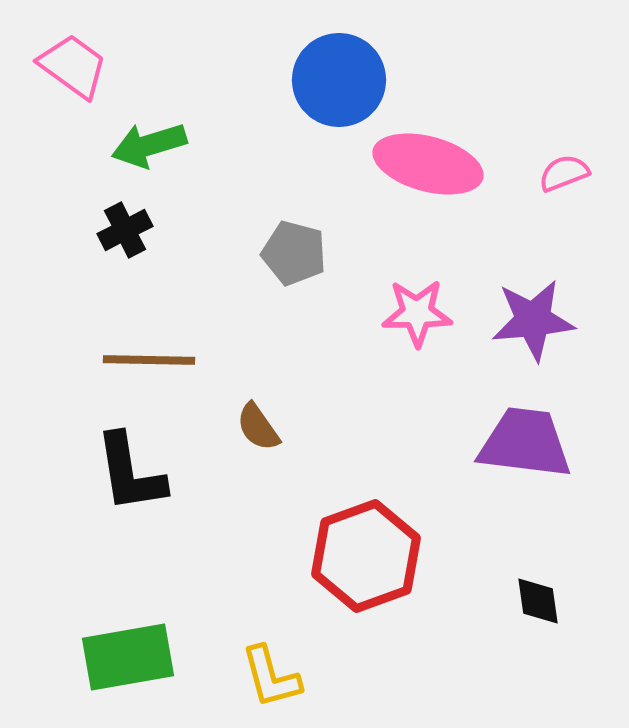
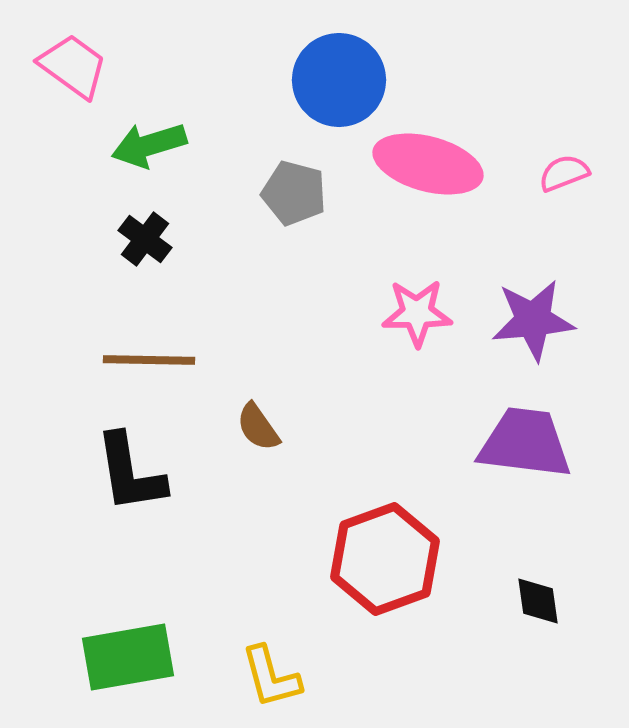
black cross: moved 20 px right, 9 px down; rotated 26 degrees counterclockwise
gray pentagon: moved 60 px up
red hexagon: moved 19 px right, 3 px down
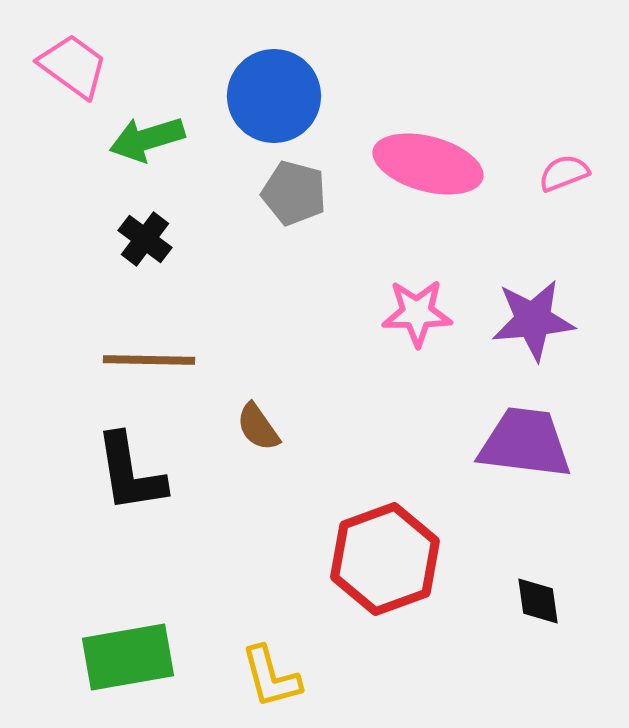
blue circle: moved 65 px left, 16 px down
green arrow: moved 2 px left, 6 px up
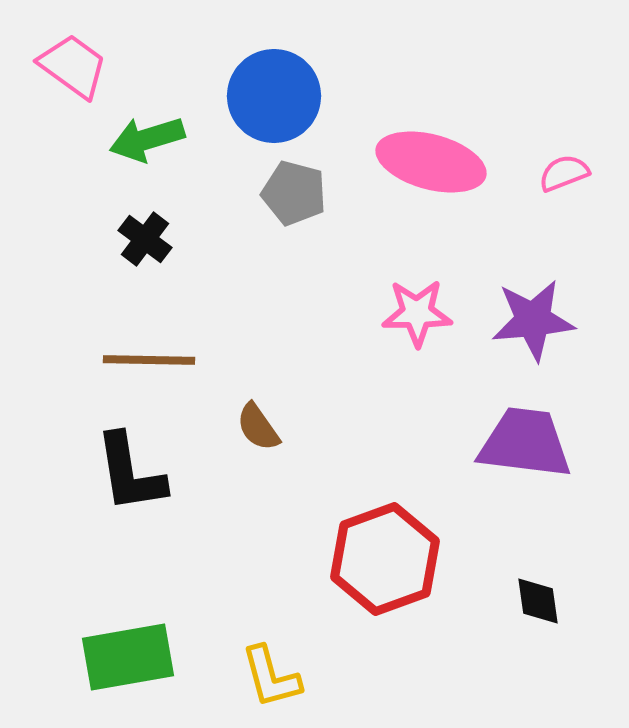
pink ellipse: moved 3 px right, 2 px up
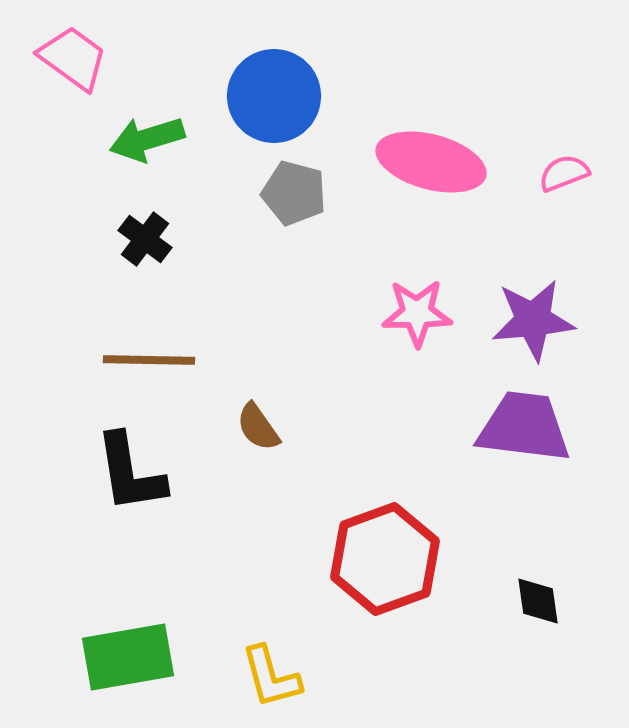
pink trapezoid: moved 8 px up
purple trapezoid: moved 1 px left, 16 px up
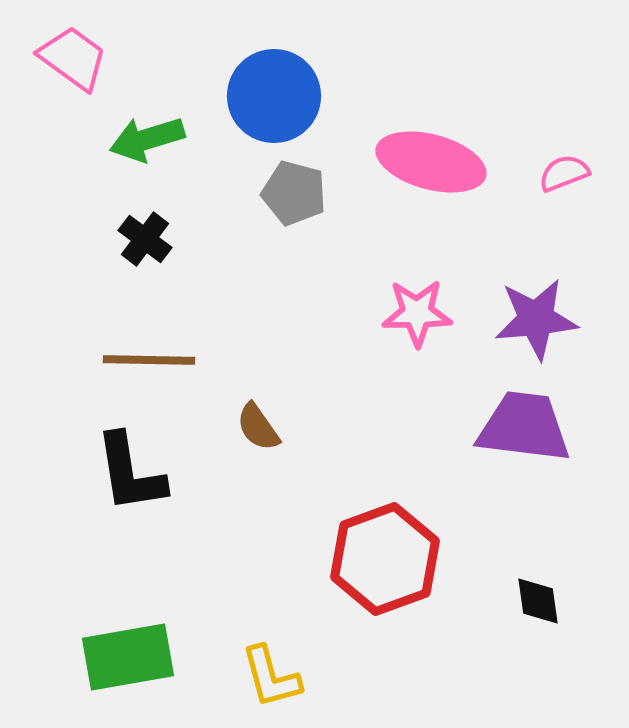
purple star: moved 3 px right, 1 px up
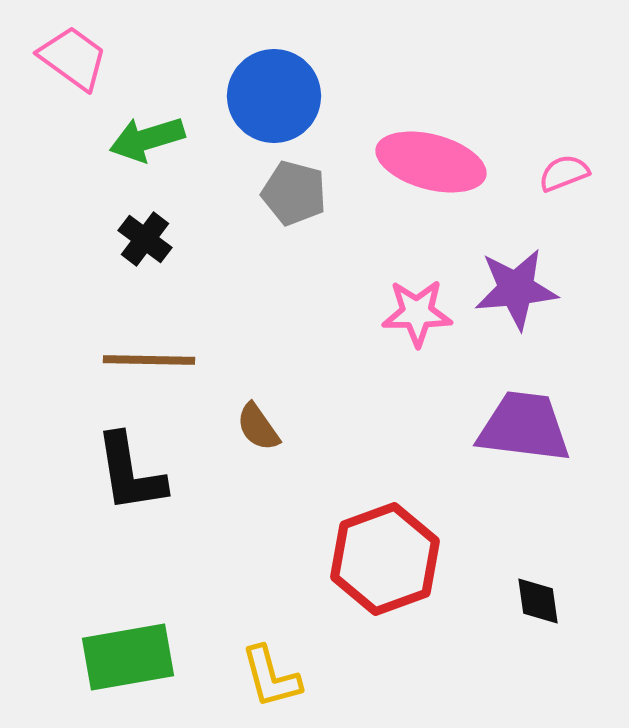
purple star: moved 20 px left, 30 px up
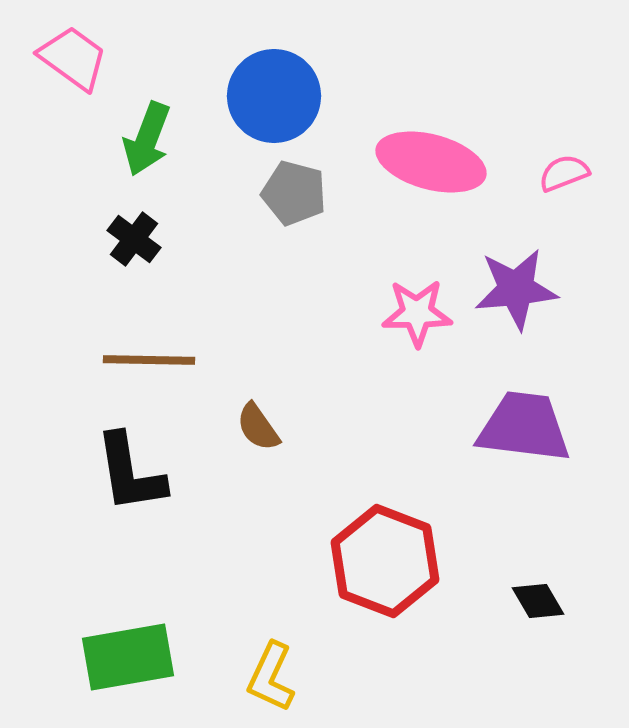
green arrow: rotated 52 degrees counterclockwise
black cross: moved 11 px left
red hexagon: moved 2 px down; rotated 19 degrees counterclockwise
black diamond: rotated 22 degrees counterclockwise
yellow L-shape: rotated 40 degrees clockwise
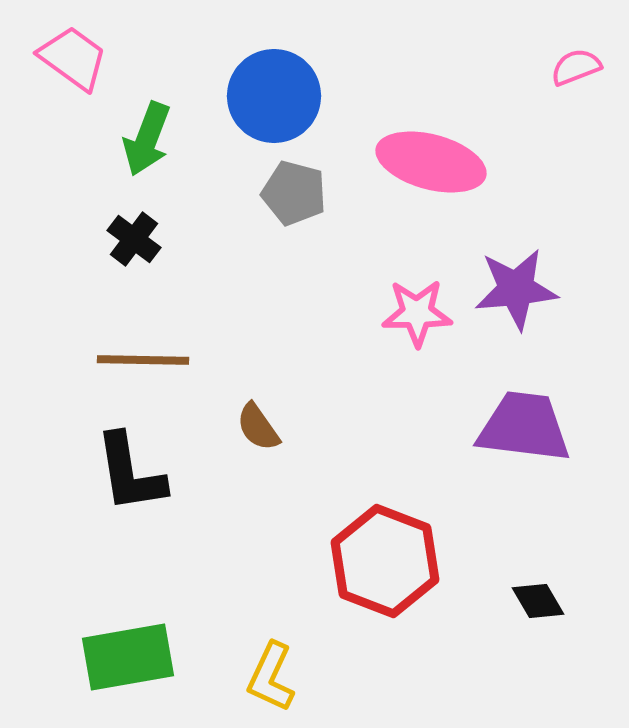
pink semicircle: moved 12 px right, 106 px up
brown line: moved 6 px left
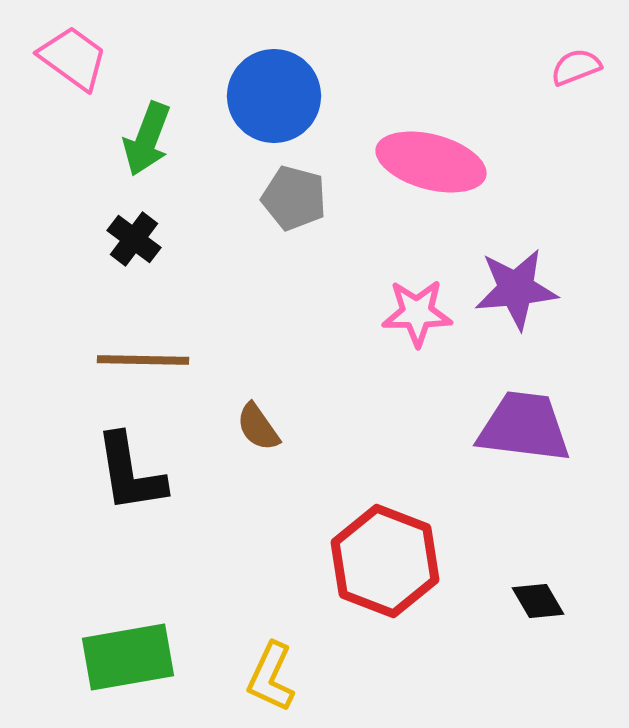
gray pentagon: moved 5 px down
